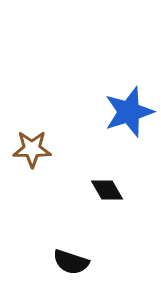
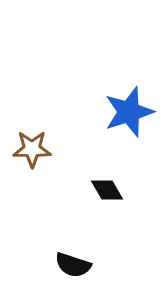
black semicircle: moved 2 px right, 3 px down
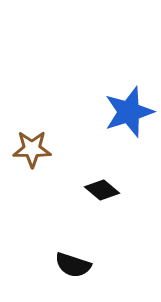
black diamond: moved 5 px left; rotated 20 degrees counterclockwise
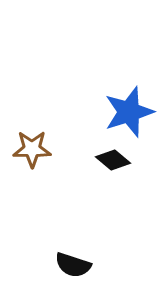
black diamond: moved 11 px right, 30 px up
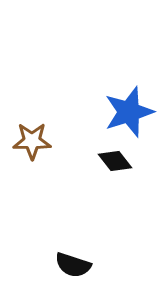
brown star: moved 8 px up
black diamond: moved 2 px right, 1 px down; rotated 12 degrees clockwise
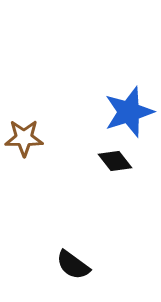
brown star: moved 8 px left, 3 px up
black semicircle: rotated 18 degrees clockwise
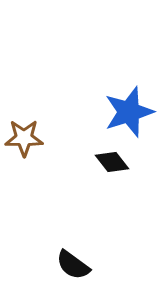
black diamond: moved 3 px left, 1 px down
